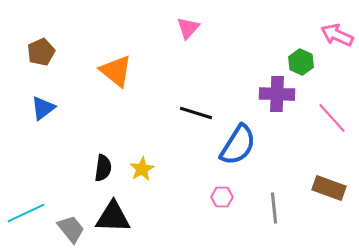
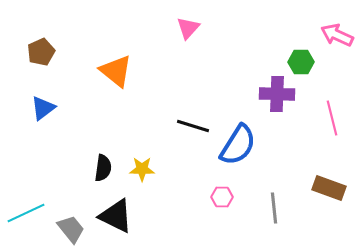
green hexagon: rotated 25 degrees counterclockwise
black line: moved 3 px left, 13 px down
pink line: rotated 28 degrees clockwise
yellow star: rotated 30 degrees clockwise
black triangle: moved 3 px right, 1 px up; rotated 24 degrees clockwise
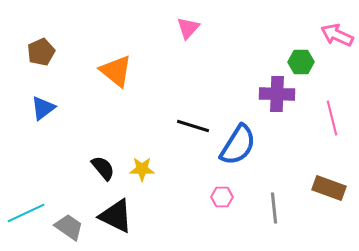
black semicircle: rotated 48 degrees counterclockwise
gray trapezoid: moved 2 px left, 2 px up; rotated 16 degrees counterclockwise
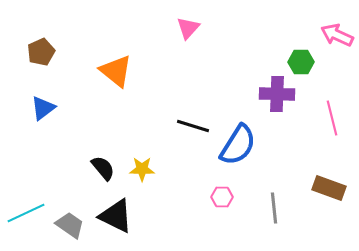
gray trapezoid: moved 1 px right, 2 px up
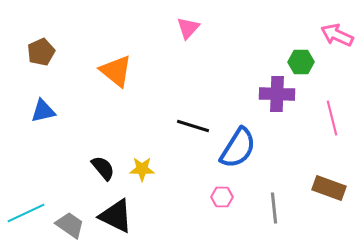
blue triangle: moved 3 px down; rotated 24 degrees clockwise
blue semicircle: moved 3 px down
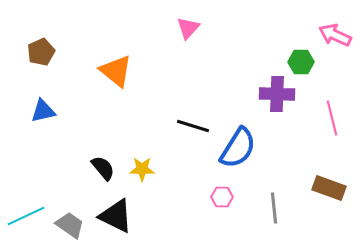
pink arrow: moved 2 px left
cyan line: moved 3 px down
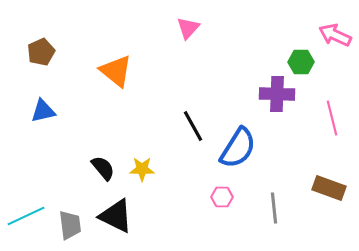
black line: rotated 44 degrees clockwise
gray trapezoid: rotated 48 degrees clockwise
